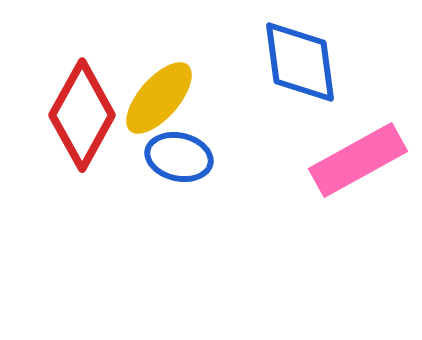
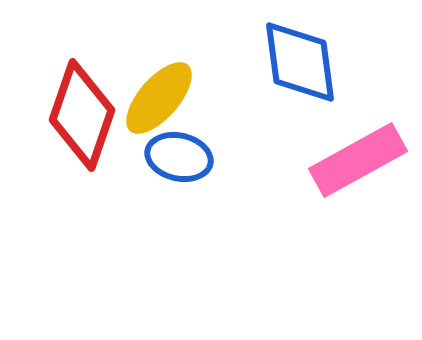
red diamond: rotated 10 degrees counterclockwise
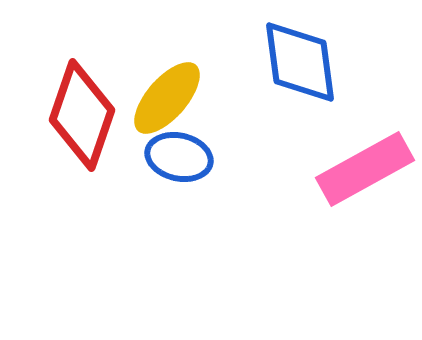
yellow ellipse: moved 8 px right
pink rectangle: moved 7 px right, 9 px down
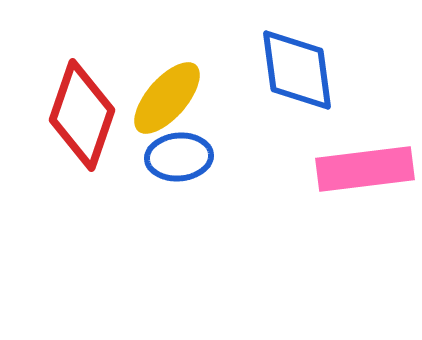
blue diamond: moved 3 px left, 8 px down
blue ellipse: rotated 18 degrees counterclockwise
pink rectangle: rotated 22 degrees clockwise
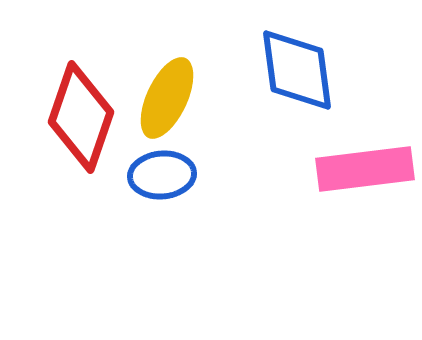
yellow ellipse: rotated 16 degrees counterclockwise
red diamond: moved 1 px left, 2 px down
blue ellipse: moved 17 px left, 18 px down
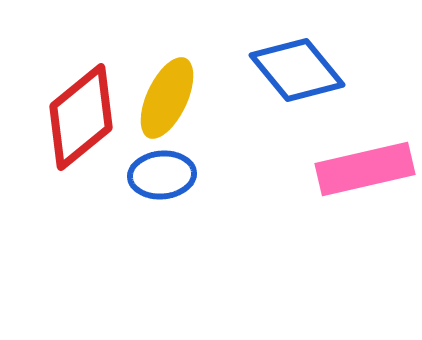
blue diamond: rotated 32 degrees counterclockwise
red diamond: rotated 32 degrees clockwise
pink rectangle: rotated 6 degrees counterclockwise
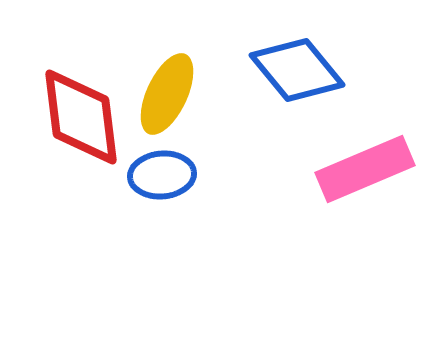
yellow ellipse: moved 4 px up
red diamond: rotated 58 degrees counterclockwise
pink rectangle: rotated 10 degrees counterclockwise
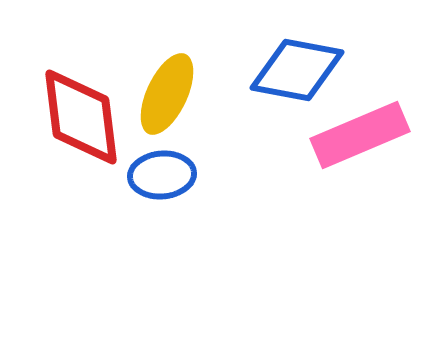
blue diamond: rotated 40 degrees counterclockwise
pink rectangle: moved 5 px left, 34 px up
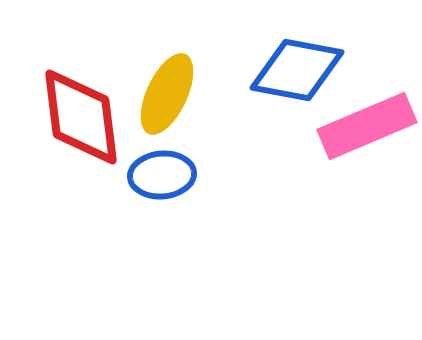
pink rectangle: moved 7 px right, 9 px up
